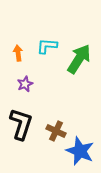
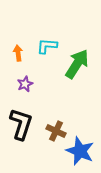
green arrow: moved 2 px left, 5 px down
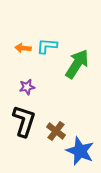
orange arrow: moved 5 px right, 5 px up; rotated 77 degrees counterclockwise
purple star: moved 2 px right, 3 px down; rotated 14 degrees clockwise
black L-shape: moved 3 px right, 3 px up
brown cross: rotated 12 degrees clockwise
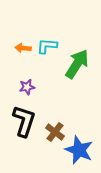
brown cross: moved 1 px left, 1 px down
blue star: moved 1 px left, 1 px up
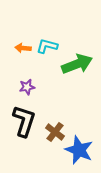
cyan L-shape: rotated 10 degrees clockwise
green arrow: rotated 36 degrees clockwise
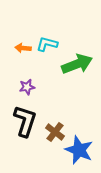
cyan L-shape: moved 2 px up
black L-shape: moved 1 px right
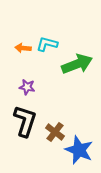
purple star: rotated 21 degrees clockwise
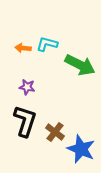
green arrow: moved 3 px right, 1 px down; rotated 48 degrees clockwise
blue star: moved 2 px right, 1 px up
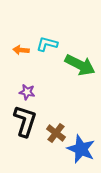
orange arrow: moved 2 px left, 2 px down
purple star: moved 5 px down
brown cross: moved 1 px right, 1 px down
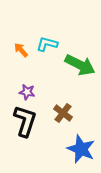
orange arrow: rotated 42 degrees clockwise
brown cross: moved 7 px right, 20 px up
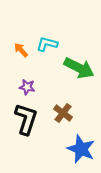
green arrow: moved 1 px left, 3 px down
purple star: moved 5 px up
black L-shape: moved 1 px right, 2 px up
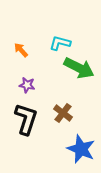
cyan L-shape: moved 13 px right, 1 px up
purple star: moved 2 px up
